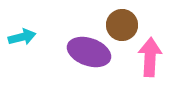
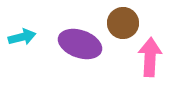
brown circle: moved 1 px right, 2 px up
purple ellipse: moved 9 px left, 8 px up
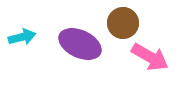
purple ellipse: rotated 6 degrees clockwise
pink arrow: rotated 117 degrees clockwise
